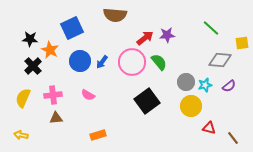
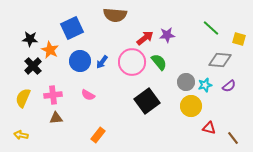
yellow square: moved 3 px left, 4 px up; rotated 24 degrees clockwise
orange rectangle: rotated 35 degrees counterclockwise
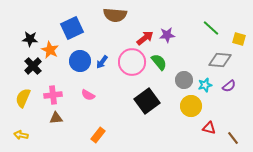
gray circle: moved 2 px left, 2 px up
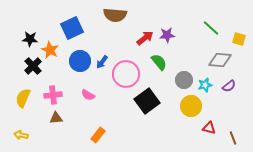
pink circle: moved 6 px left, 12 px down
brown line: rotated 16 degrees clockwise
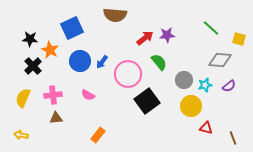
pink circle: moved 2 px right
red triangle: moved 3 px left
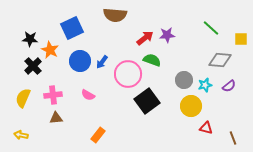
yellow square: moved 2 px right; rotated 16 degrees counterclockwise
green semicircle: moved 7 px left, 2 px up; rotated 30 degrees counterclockwise
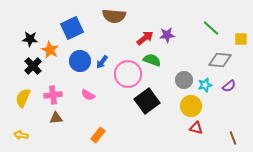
brown semicircle: moved 1 px left, 1 px down
red triangle: moved 10 px left
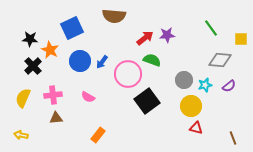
green line: rotated 12 degrees clockwise
pink semicircle: moved 2 px down
